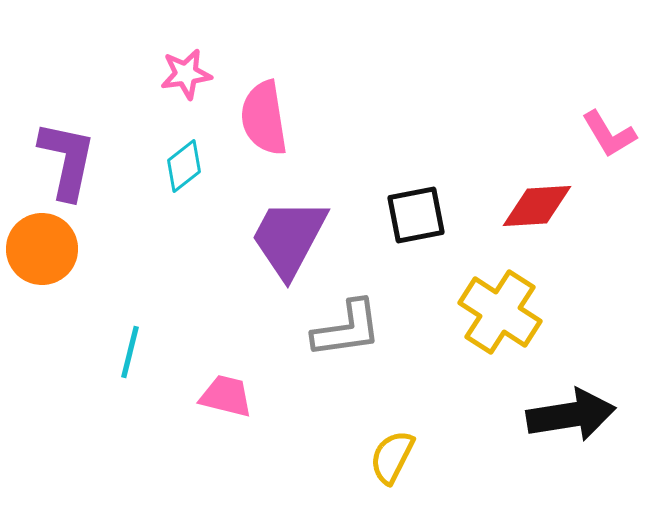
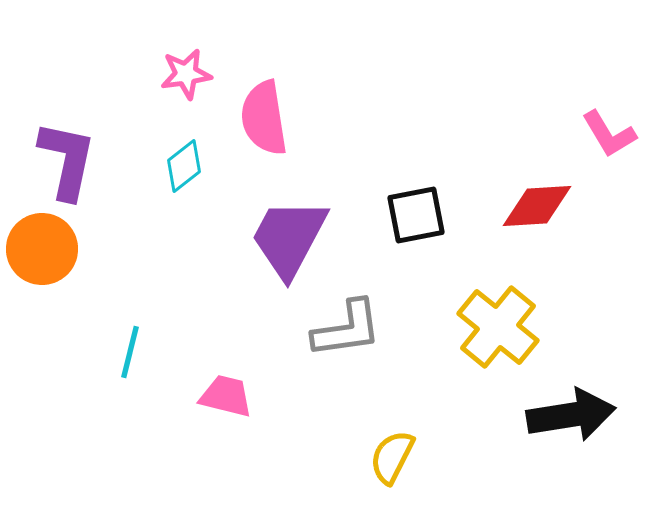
yellow cross: moved 2 px left, 15 px down; rotated 6 degrees clockwise
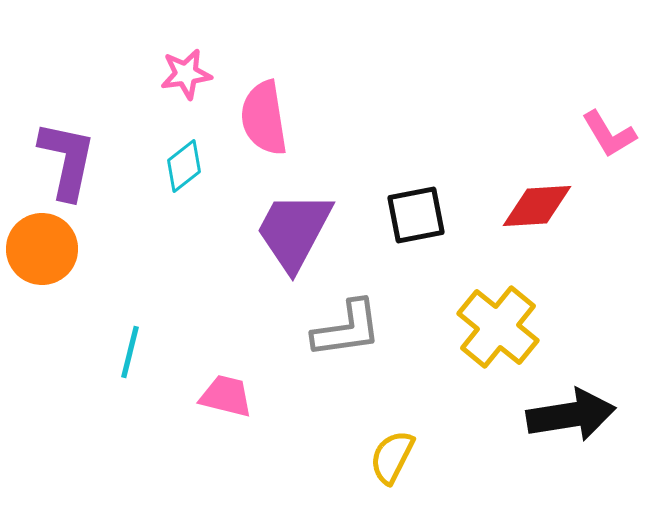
purple trapezoid: moved 5 px right, 7 px up
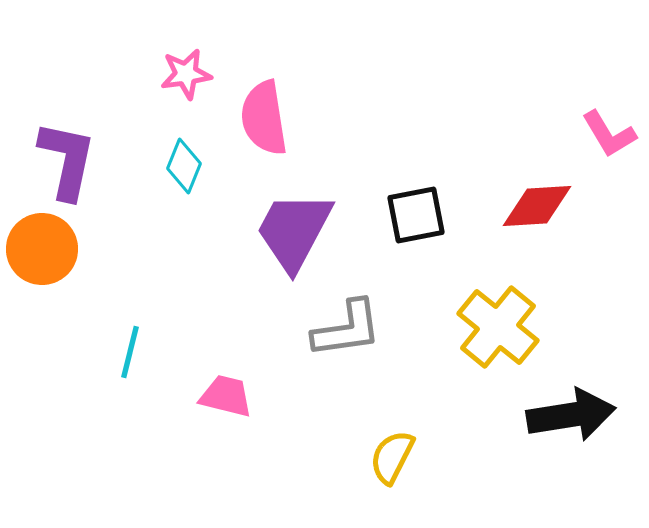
cyan diamond: rotated 30 degrees counterclockwise
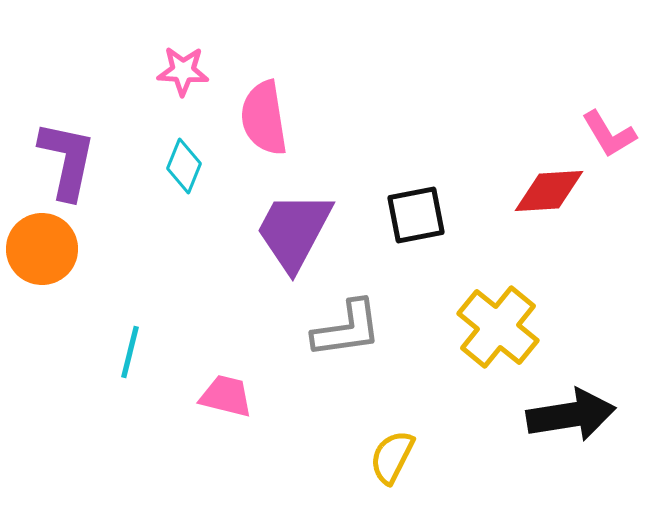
pink star: moved 3 px left, 3 px up; rotated 12 degrees clockwise
red diamond: moved 12 px right, 15 px up
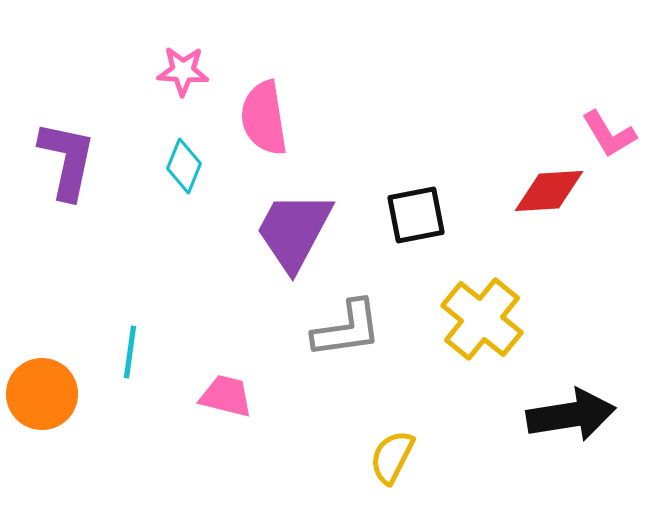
orange circle: moved 145 px down
yellow cross: moved 16 px left, 8 px up
cyan line: rotated 6 degrees counterclockwise
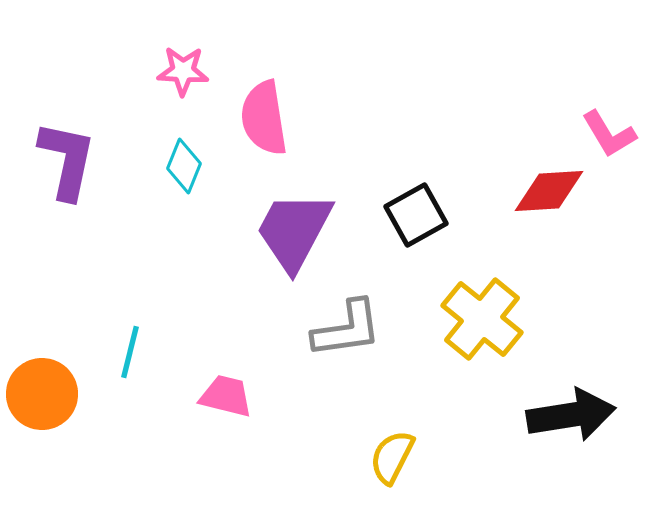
black square: rotated 18 degrees counterclockwise
cyan line: rotated 6 degrees clockwise
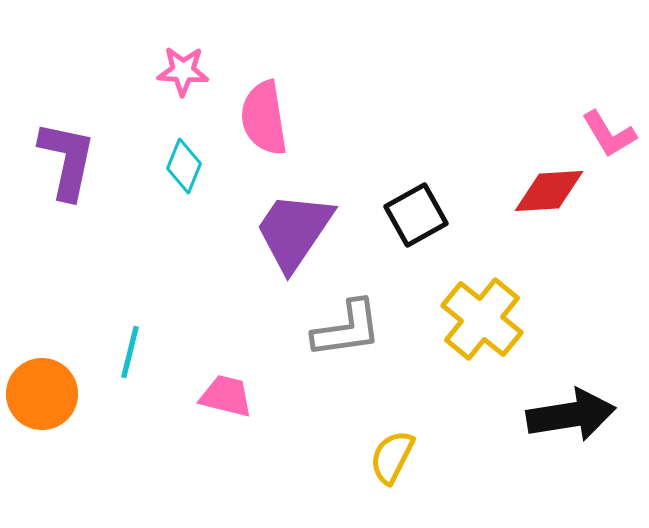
purple trapezoid: rotated 6 degrees clockwise
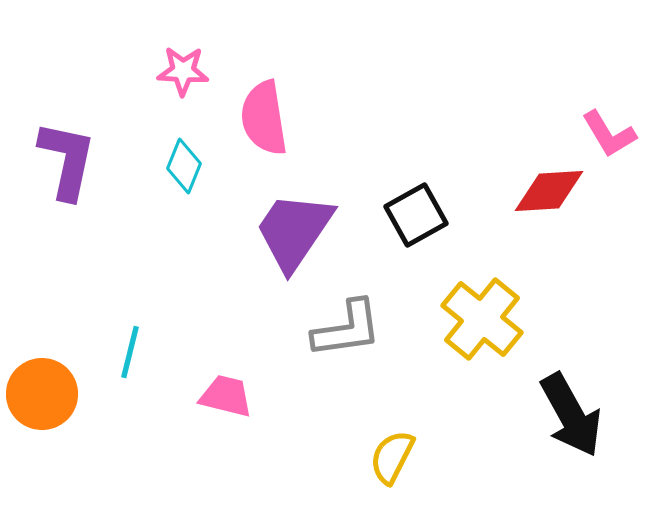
black arrow: rotated 70 degrees clockwise
